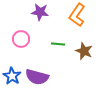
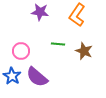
pink circle: moved 12 px down
purple semicircle: rotated 25 degrees clockwise
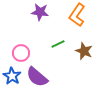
green line: rotated 32 degrees counterclockwise
pink circle: moved 2 px down
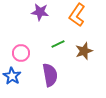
brown star: rotated 30 degrees clockwise
purple semicircle: moved 13 px right, 2 px up; rotated 140 degrees counterclockwise
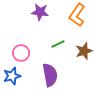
blue star: rotated 24 degrees clockwise
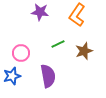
purple semicircle: moved 2 px left, 1 px down
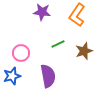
purple star: moved 2 px right
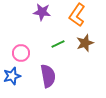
brown star: moved 1 px right, 8 px up
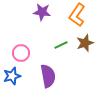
green line: moved 3 px right, 1 px down
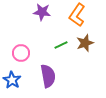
blue star: moved 4 px down; rotated 24 degrees counterclockwise
